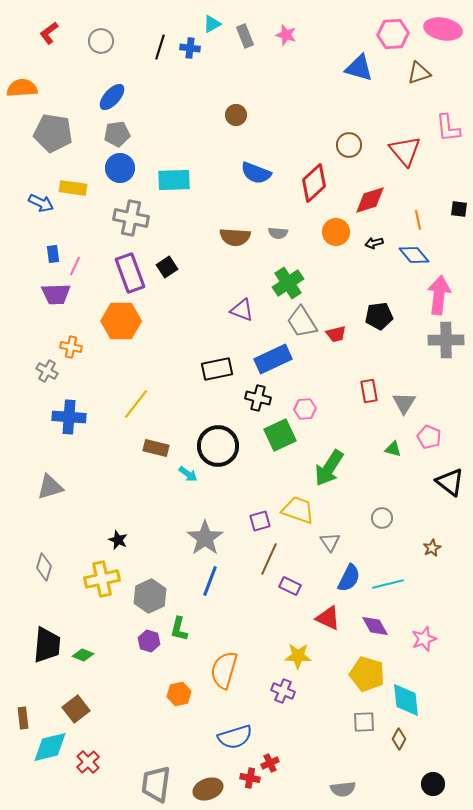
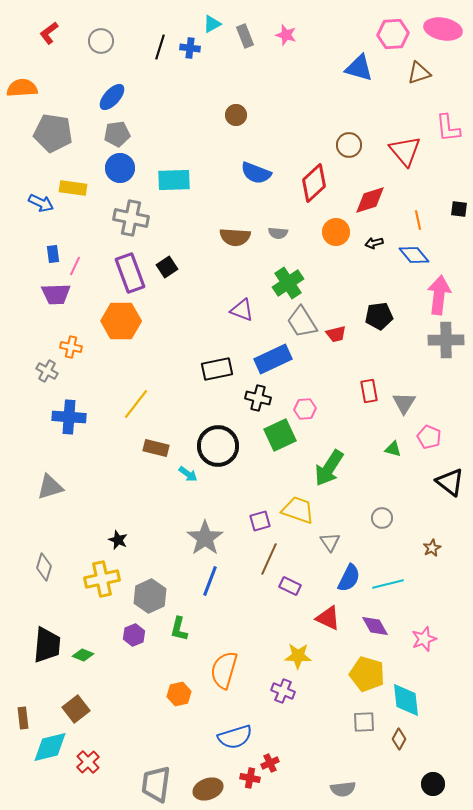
purple hexagon at (149, 641): moved 15 px left, 6 px up; rotated 20 degrees clockwise
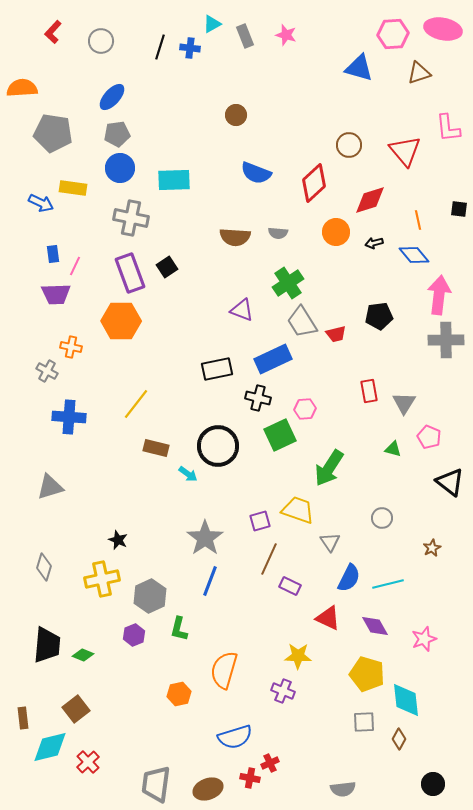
red L-shape at (49, 33): moved 4 px right, 1 px up; rotated 10 degrees counterclockwise
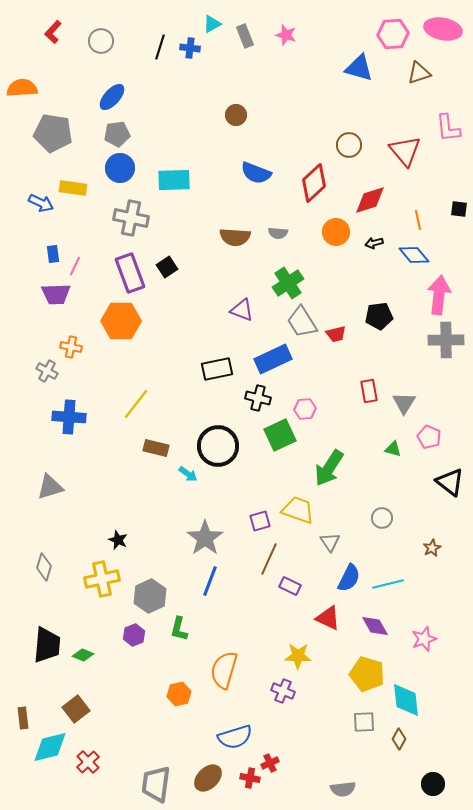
brown ellipse at (208, 789): moved 11 px up; rotated 24 degrees counterclockwise
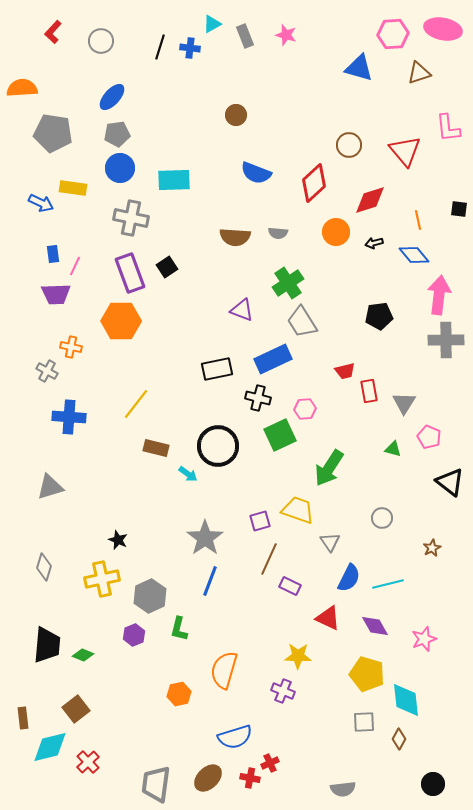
red trapezoid at (336, 334): moved 9 px right, 37 px down
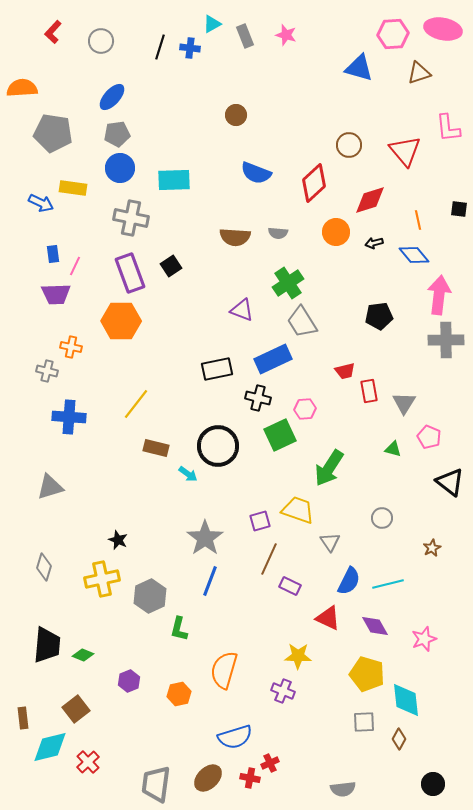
black square at (167, 267): moved 4 px right, 1 px up
gray cross at (47, 371): rotated 15 degrees counterclockwise
blue semicircle at (349, 578): moved 3 px down
purple hexagon at (134, 635): moved 5 px left, 46 px down
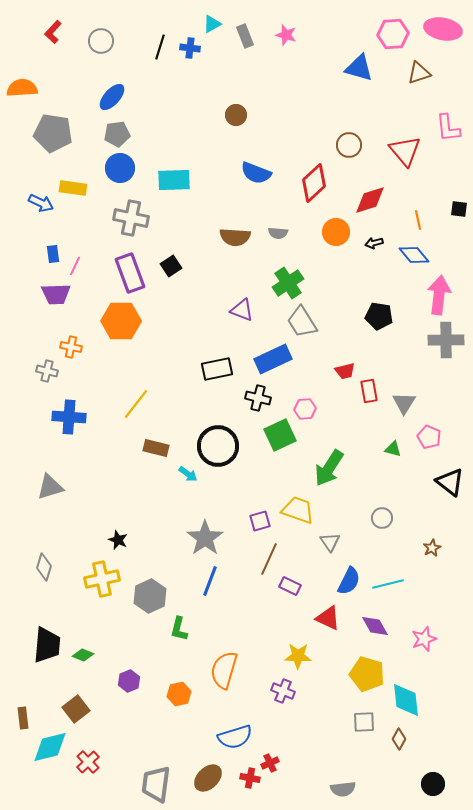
black pentagon at (379, 316): rotated 16 degrees clockwise
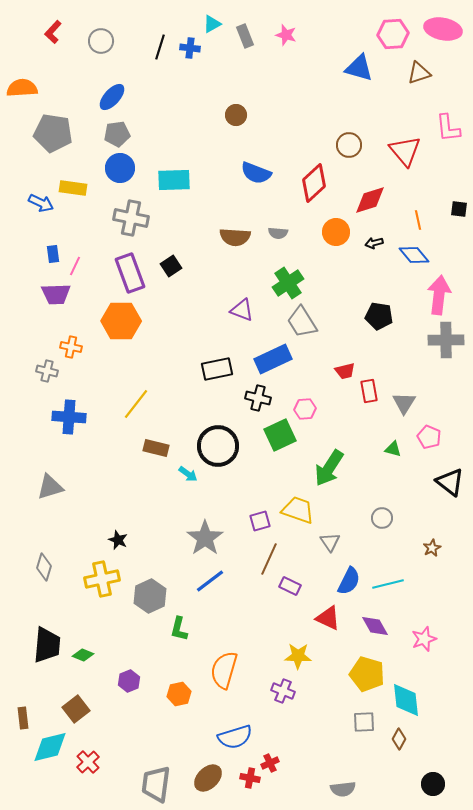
blue line at (210, 581): rotated 32 degrees clockwise
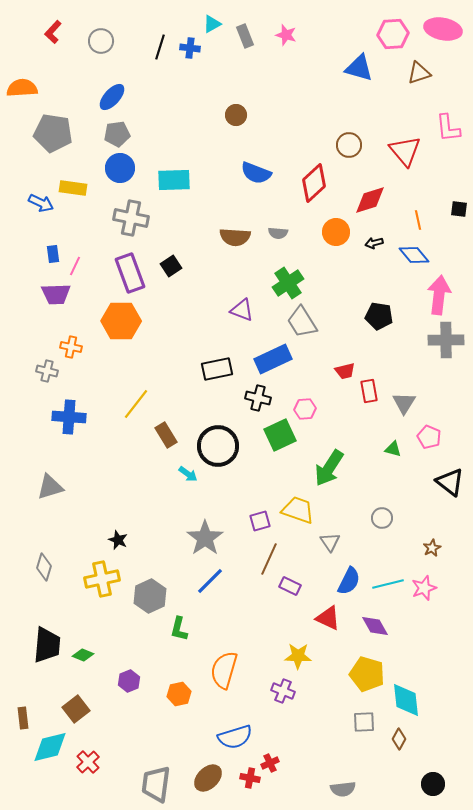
brown rectangle at (156, 448): moved 10 px right, 13 px up; rotated 45 degrees clockwise
blue line at (210, 581): rotated 8 degrees counterclockwise
pink star at (424, 639): moved 51 px up
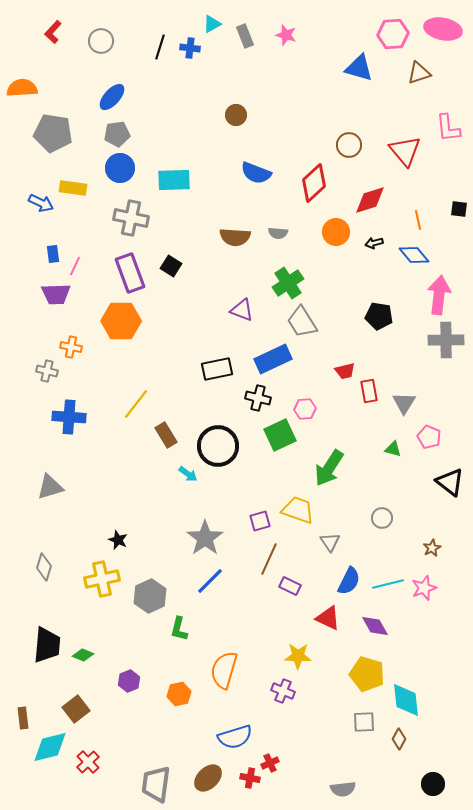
black square at (171, 266): rotated 25 degrees counterclockwise
